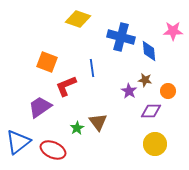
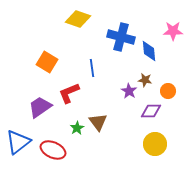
orange square: rotated 10 degrees clockwise
red L-shape: moved 3 px right, 7 px down
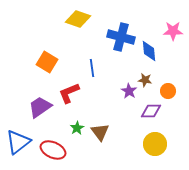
brown triangle: moved 2 px right, 10 px down
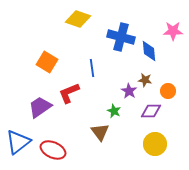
green star: moved 37 px right, 17 px up; rotated 16 degrees counterclockwise
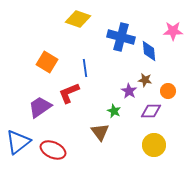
blue line: moved 7 px left
yellow circle: moved 1 px left, 1 px down
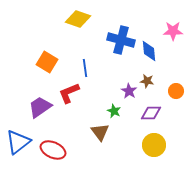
blue cross: moved 3 px down
brown star: moved 2 px right, 1 px down
orange circle: moved 8 px right
purple diamond: moved 2 px down
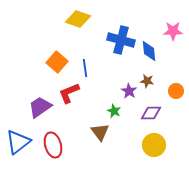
orange square: moved 10 px right; rotated 10 degrees clockwise
red ellipse: moved 5 px up; rotated 50 degrees clockwise
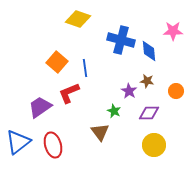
purple diamond: moved 2 px left
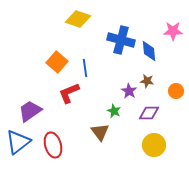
purple trapezoid: moved 10 px left, 4 px down
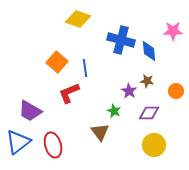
purple trapezoid: rotated 115 degrees counterclockwise
